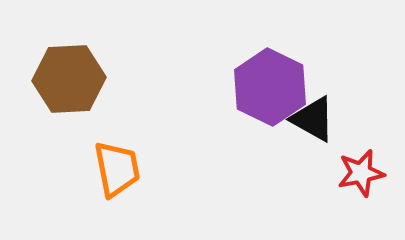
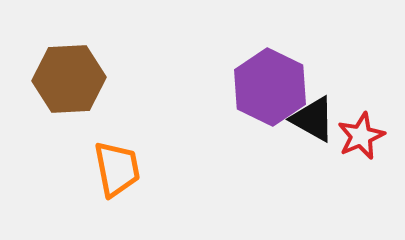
red star: moved 37 px up; rotated 12 degrees counterclockwise
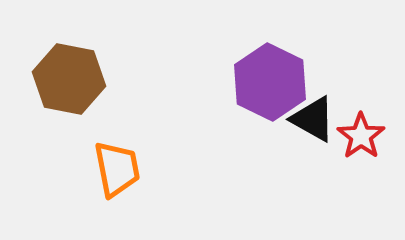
brown hexagon: rotated 14 degrees clockwise
purple hexagon: moved 5 px up
red star: rotated 12 degrees counterclockwise
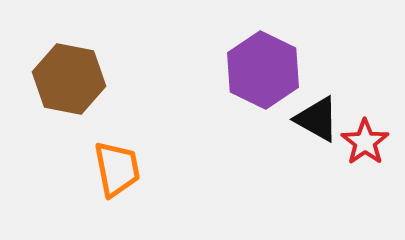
purple hexagon: moved 7 px left, 12 px up
black triangle: moved 4 px right
red star: moved 4 px right, 6 px down
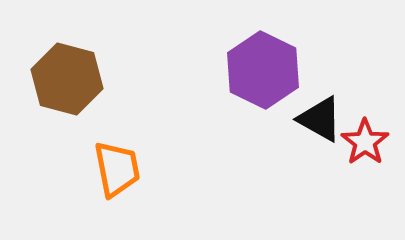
brown hexagon: moved 2 px left; rotated 4 degrees clockwise
black triangle: moved 3 px right
